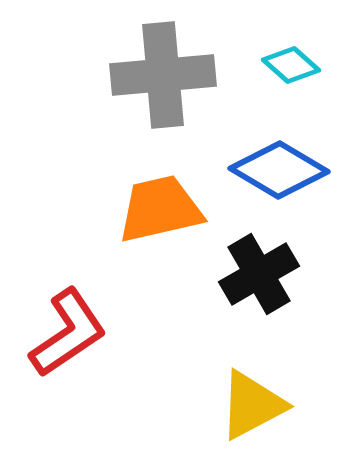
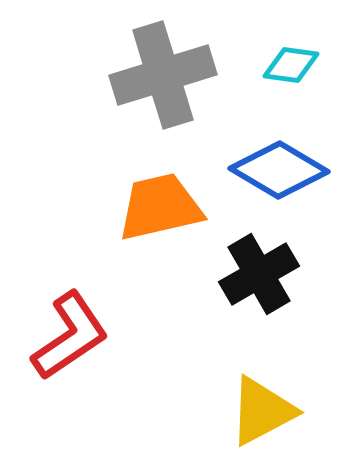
cyan diamond: rotated 34 degrees counterclockwise
gray cross: rotated 12 degrees counterclockwise
orange trapezoid: moved 2 px up
red L-shape: moved 2 px right, 3 px down
yellow triangle: moved 10 px right, 6 px down
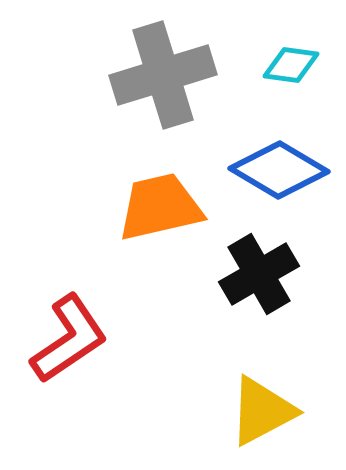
red L-shape: moved 1 px left, 3 px down
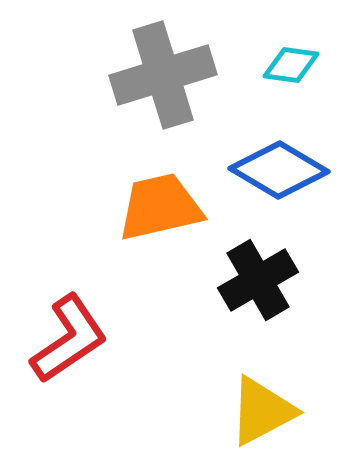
black cross: moved 1 px left, 6 px down
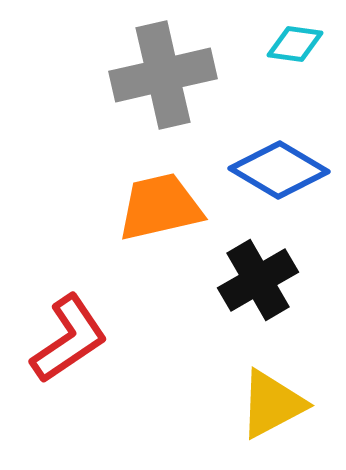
cyan diamond: moved 4 px right, 21 px up
gray cross: rotated 4 degrees clockwise
yellow triangle: moved 10 px right, 7 px up
